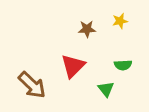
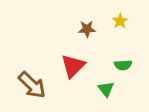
yellow star: rotated 21 degrees counterclockwise
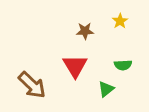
brown star: moved 2 px left, 2 px down
red triangle: moved 2 px right; rotated 16 degrees counterclockwise
green triangle: rotated 30 degrees clockwise
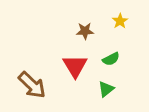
green semicircle: moved 12 px left, 6 px up; rotated 24 degrees counterclockwise
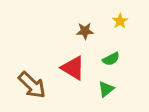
red triangle: moved 2 px left, 2 px down; rotated 28 degrees counterclockwise
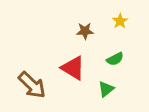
green semicircle: moved 4 px right
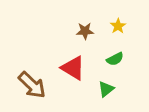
yellow star: moved 2 px left, 5 px down
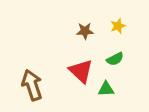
yellow star: rotated 14 degrees clockwise
red triangle: moved 8 px right, 3 px down; rotated 12 degrees clockwise
brown arrow: rotated 152 degrees counterclockwise
green triangle: rotated 36 degrees clockwise
